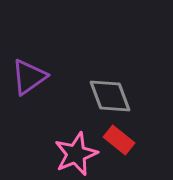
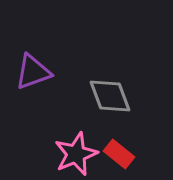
purple triangle: moved 4 px right, 5 px up; rotated 15 degrees clockwise
red rectangle: moved 14 px down
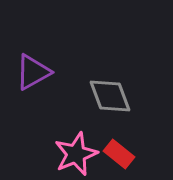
purple triangle: rotated 9 degrees counterclockwise
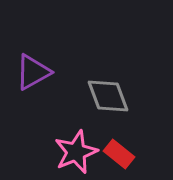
gray diamond: moved 2 px left
pink star: moved 2 px up
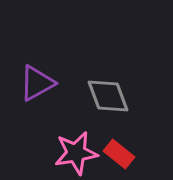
purple triangle: moved 4 px right, 11 px down
pink star: moved 1 px down; rotated 12 degrees clockwise
